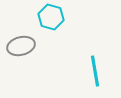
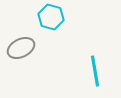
gray ellipse: moved 2 px down; rotated 12 degrees counterclockwise
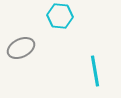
cyan hexagon: moved 9 px right, 1 px up; rotated 10 degrees counterclockwise
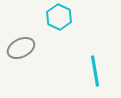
cyan hexagon: moved 1 px left, 1 px down; rotated 20 degrees clockwise
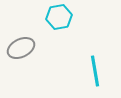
cyan hexagon: rotated 25 degrees clockwise
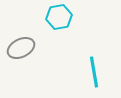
cyan line: moved 1 px left, 1 px down
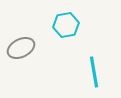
cyan hexagon: moved 7 px right, 8 px down
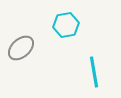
gray ellipse: rotated 16 degrees counterclockwise
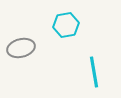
gray ellipse: rotated 28 degrees clockwise
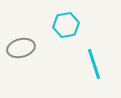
cyan line: moved 8 px up; rotated 8 degrees counterclockwise
